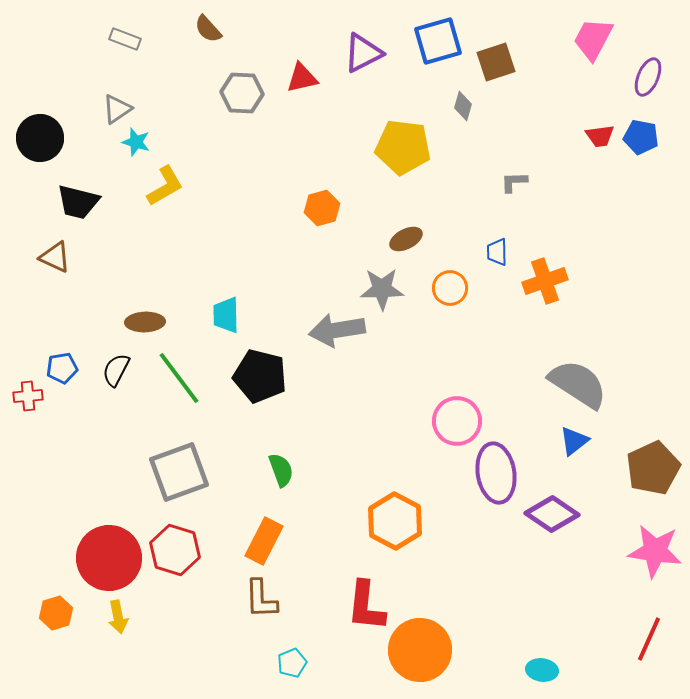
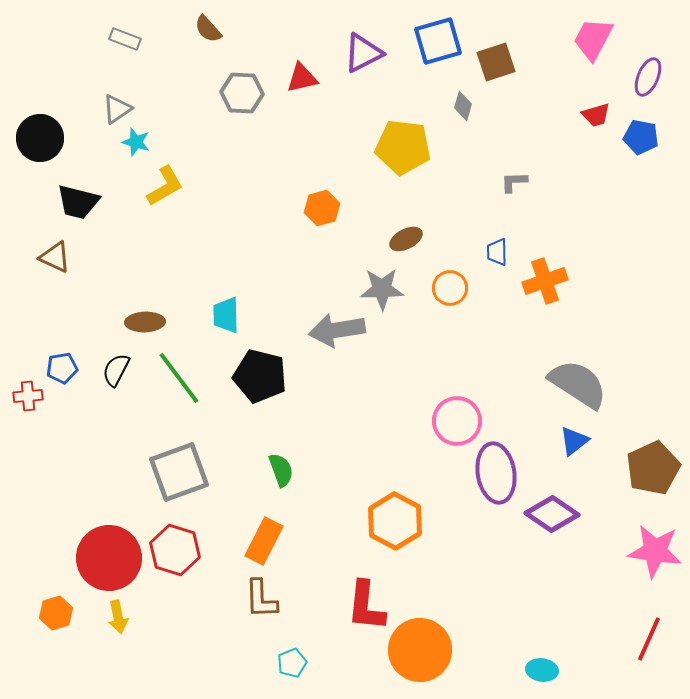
red trapezoid at (600, 136): moved 4 px left, 21 px up; rotated 8 degrees counterclockwise
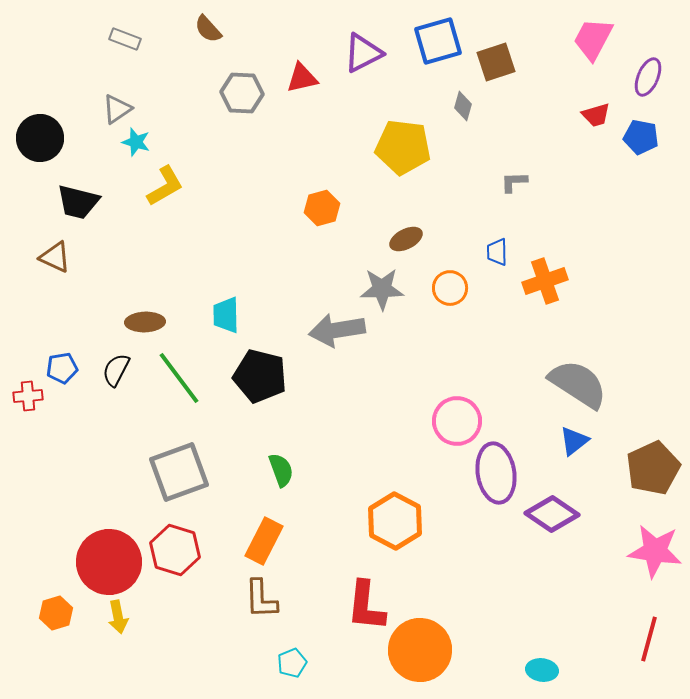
red circle at (109, 558): moved 4 px down
red line at (649, 639): rotated 9 degrees counterclockwise
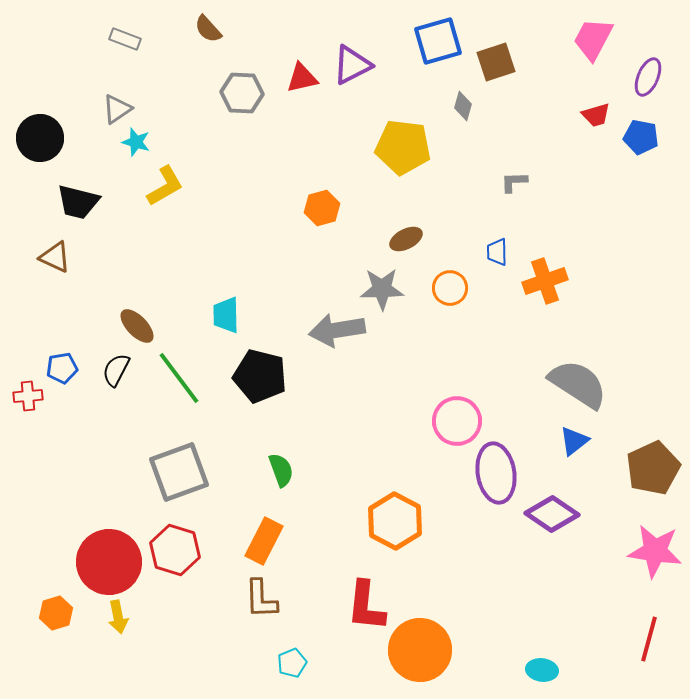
purple triangle at (363, 53): moved 11 px left, 12 px down
brown ellipse at (145, 322): moved 8 px left, 4 px down; rotated 48 degrees clockwise
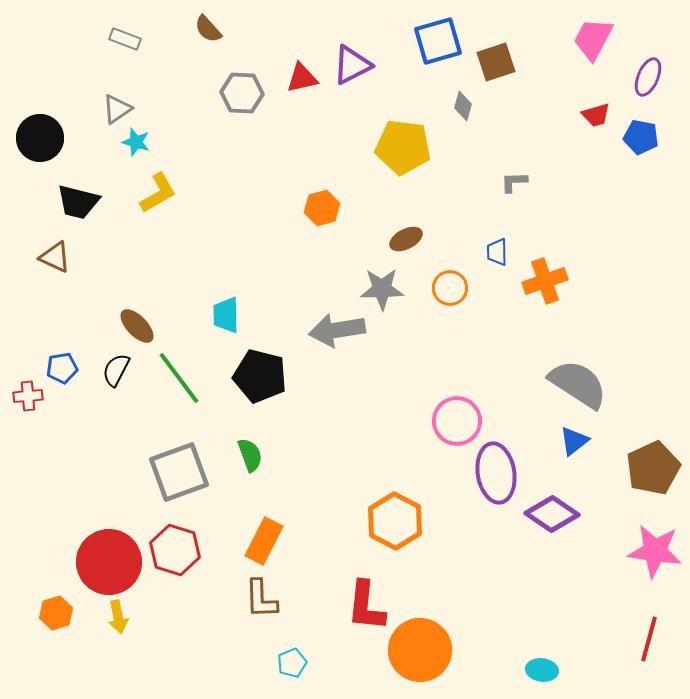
yellow L-shape at (165, 186): moved 7 px left, 7 px down
green semicircle at (281, 470): moved 31 px left, 15 px up
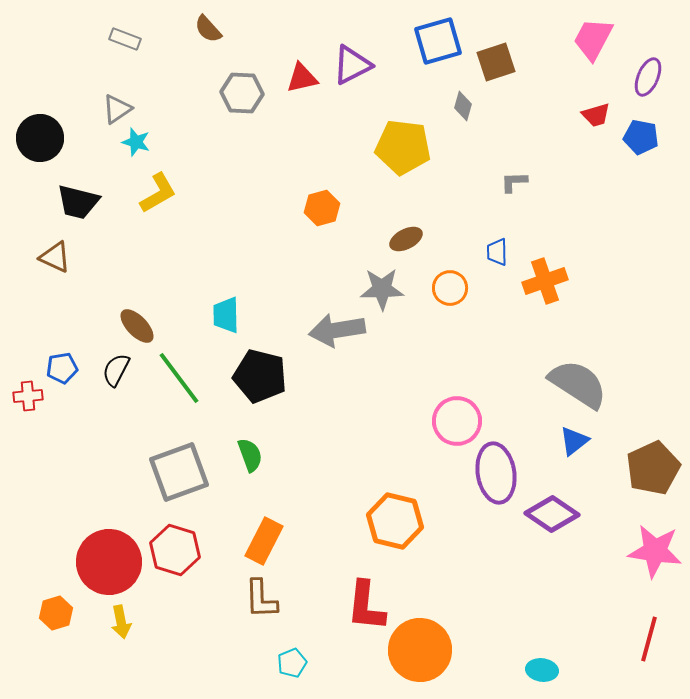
orange hexagon at (395, 521): rotated 14 degrees counterclockwise
yellow arrow at (118, 617): moved 3 px right, 5 px down
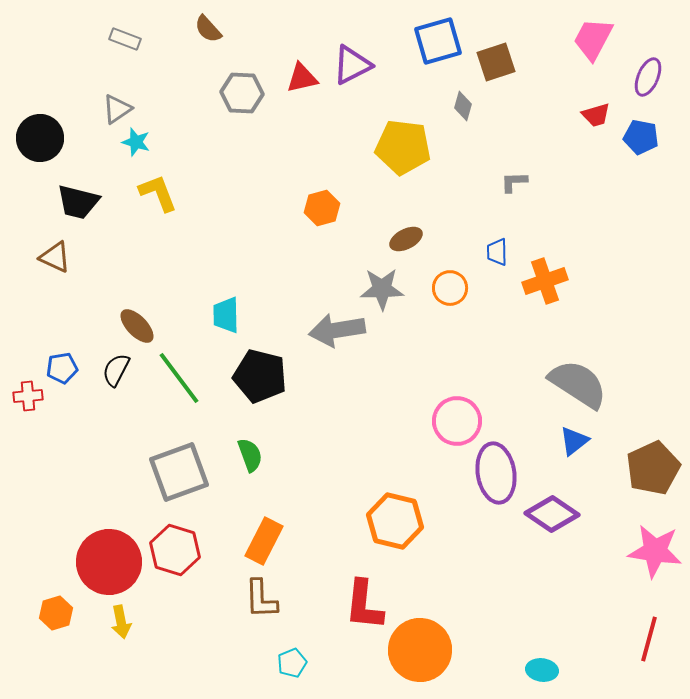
yellow L-shape at (158, 193): rotated 81 degrees counterclockwise
red L-shape at (366, 606): moved 2 px left, 1 px up
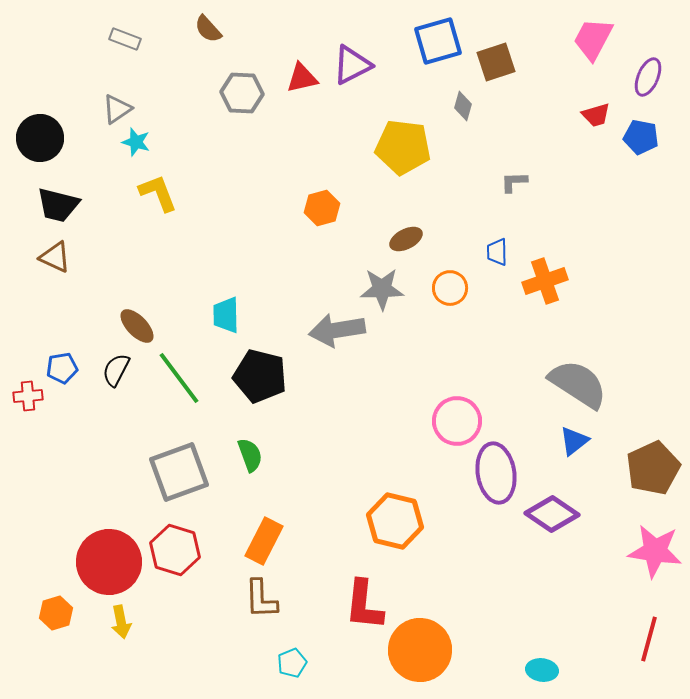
black trapezoid at (78, 202): moved 20 px left, 3 px down
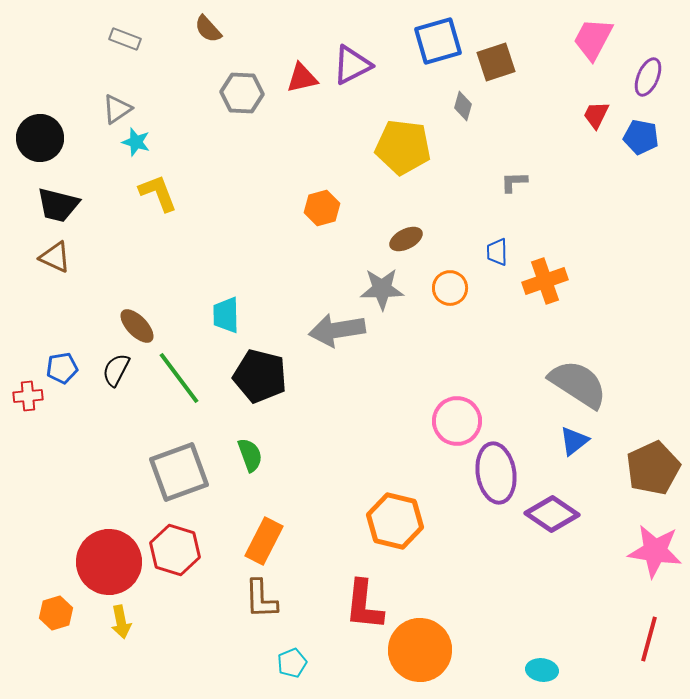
red trapezoid at (596, 115): rotated 132 degrees clockwise
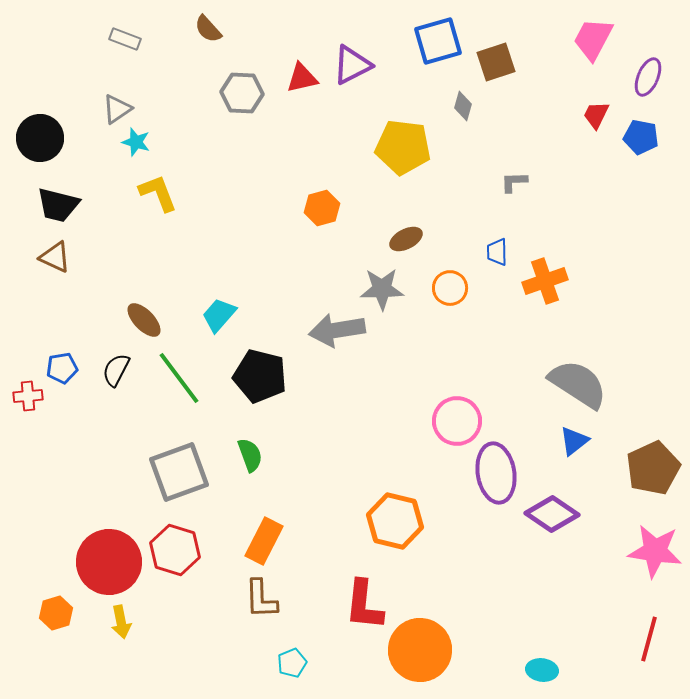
cyan trapezoid at (226, 315): moved 7 px left; rotated 42 degrees clockwise
brown ellipse at (137, 326): moved 7 px right, 6 px up
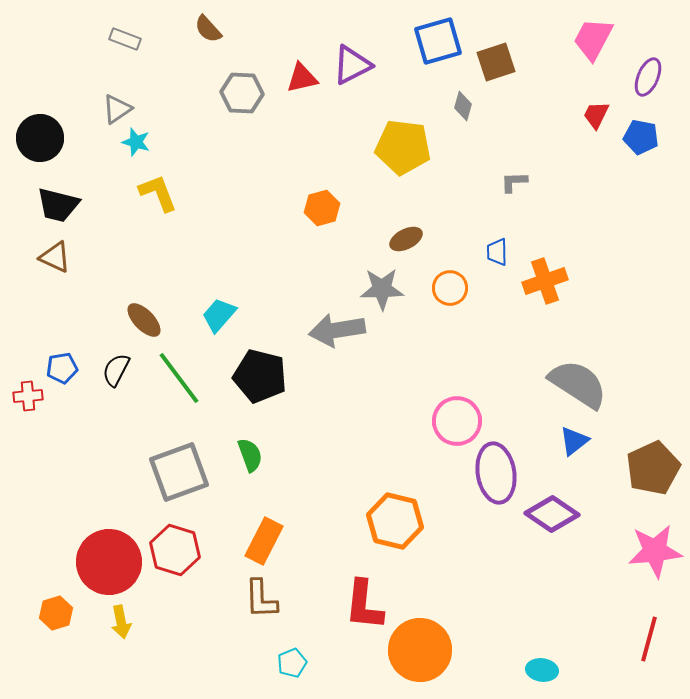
pink star at (655, 551): rotated 14 degrees counterclockwise
